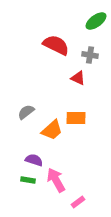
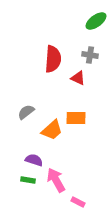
red semicircle: moved 3 px left, 14 px down; rotated 68 degrees clockwise
pink rectangle: rotated 64 degrees clockwise
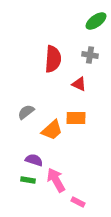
red triangle: moved 1 px right, 6 px down
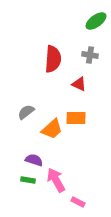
orange trapezoid: moved 1 px up
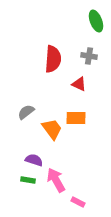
green ellipse: rotated 75 degrees counterclockwise
gray cross: moved 1 px left, 1 px down
orange trapezoid: rotated 85 degrees counterclockwise
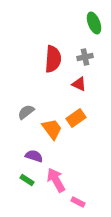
green ellipse: moved 2 px left, 2 px down
gray cross: moved 4 px left, 1 px down; rotated 21 degrees counterclockwise
orange rectangle: rotated 36 degrees counterclockwise
purple semicircle: moved 4 px up
green rectangle: moved 1 px left; rotated 24 degrees clockwise
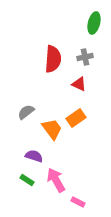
green ellipse: rotated 35 degrees clockwise
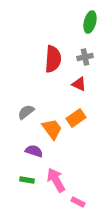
green ellipse: moved 4 px left, 1 px up
purple semicircle: moved 5 px up
green rectangle: rotated 24 degrees counterclockwise
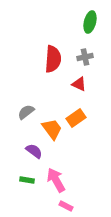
purple semicircle: rotated 18 degrees clockwise
pink rectangle: moved 12 px left, 4 px down
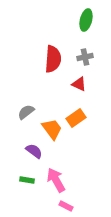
green ellipse: moved 4 px left, 2 px up
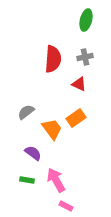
purple semicircle: moved 1 px left, 2 px down
